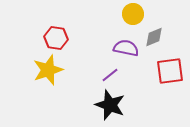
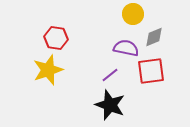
red square: moved 19 px left
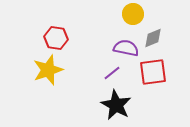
gray diamond: moved 1 px left, 1 px down
red square: moved 2 px right, 1 px down
purple line: moved 2 px right, 2 px up
black star: moved 6 px right; rotated 8 degrees clockwise
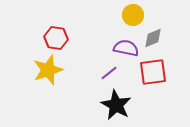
yellow circle: moved 1 px down
purple line: moved 3 px left
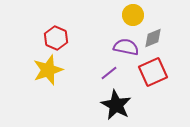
red hexagon: rotated 15 degrees clockwise
purple semicircle: moved 1 px up
red square: rotated 16 degrees counterclockwise
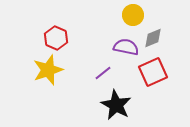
purple line: moved 6 px left
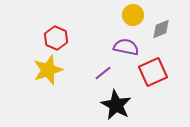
gray diamond: moved 8 px right, 9 px up
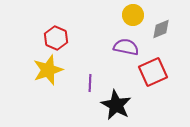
purple line: moved 13 px left, 10 px down; rotated 48 degrees counterclockwise
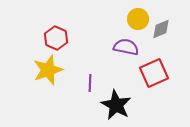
yellow circle: moved 5 px right, 4 px down
red square: moved 1 px right, 1 px down
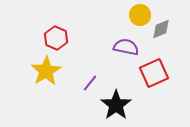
yellow circle: moved 2 px right, 4 px up
yellow star: moved 2 px left, 1 px down; rotated 12 degrees counterclockwise
purple line: rotated 36 degrees clockwise
black star: rotated 8 degrees clockwise
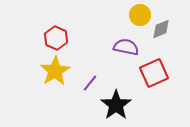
yellow star: moved 9 px right
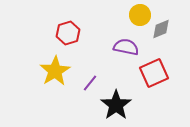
red hexagon: moved 12 px right, 5 px up; rotated 20 degrees clockwise
